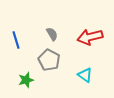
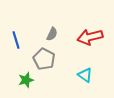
gray semicircle: rotated 56 degrees clockwise
gray pentagon: moved 5 px left, 1 px up
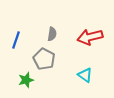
gray semicircle: rotated 16 degrees counterclockwise
blue line: rotated 36 degrees clockwise
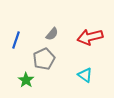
gray semicircle: rotated 32 degrees clockwise
gray pentagon: rotated 20 degrees clockwise
green star: rotated 21 degrees counterclockwise
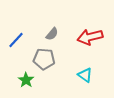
blue line: rotated 24 degrees clockwise
gray pentagon: rotated 30 degrees clockwise
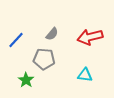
cyan triangle: rotated 28 degrees counterclockwise
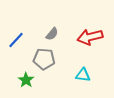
cyan triangle: moved 2 px left
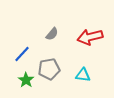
blue line: moved 6 px right, 14 px down
gray pentagon: moved 5 px right, 10 px down; rotated 15 degrees counterclockwise
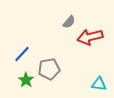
gray semicircle: moved 17 px right, 12 px up
cyan triangle: moved 16 px right, 9 px down
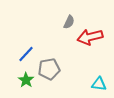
gray semicircle: rotated 16 degrees counterclockwise
blue line: moved 4 px right
